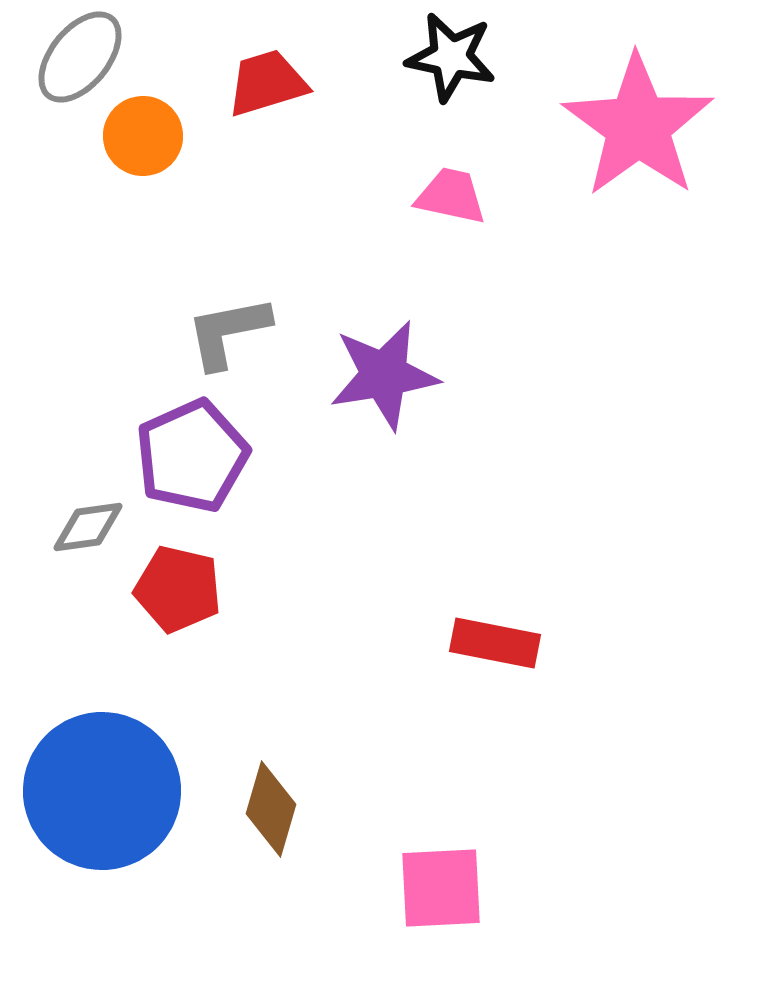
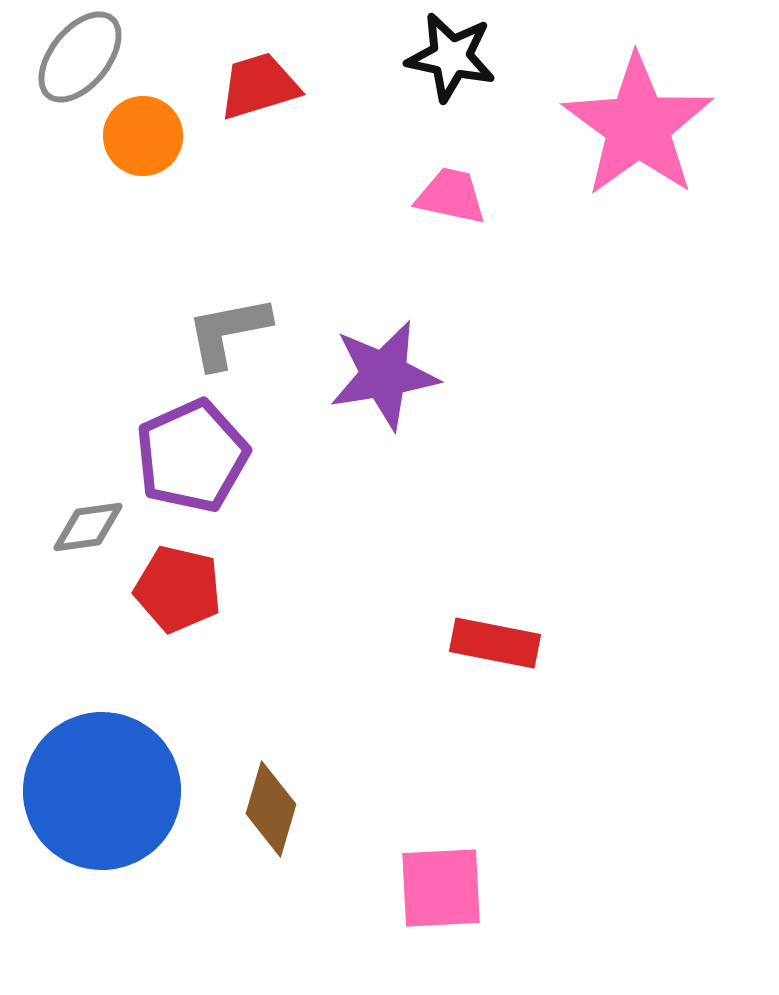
red trapezoid: moved 8 px left, 3 px down
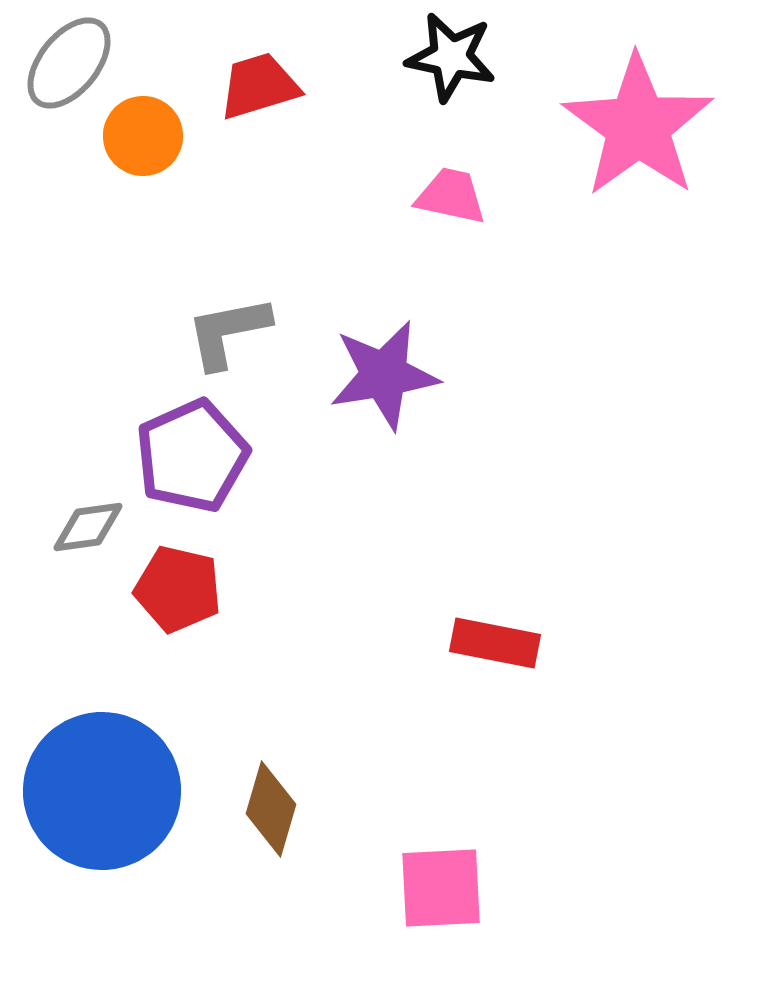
gray ellipse: moved 11 px left, 6 px down
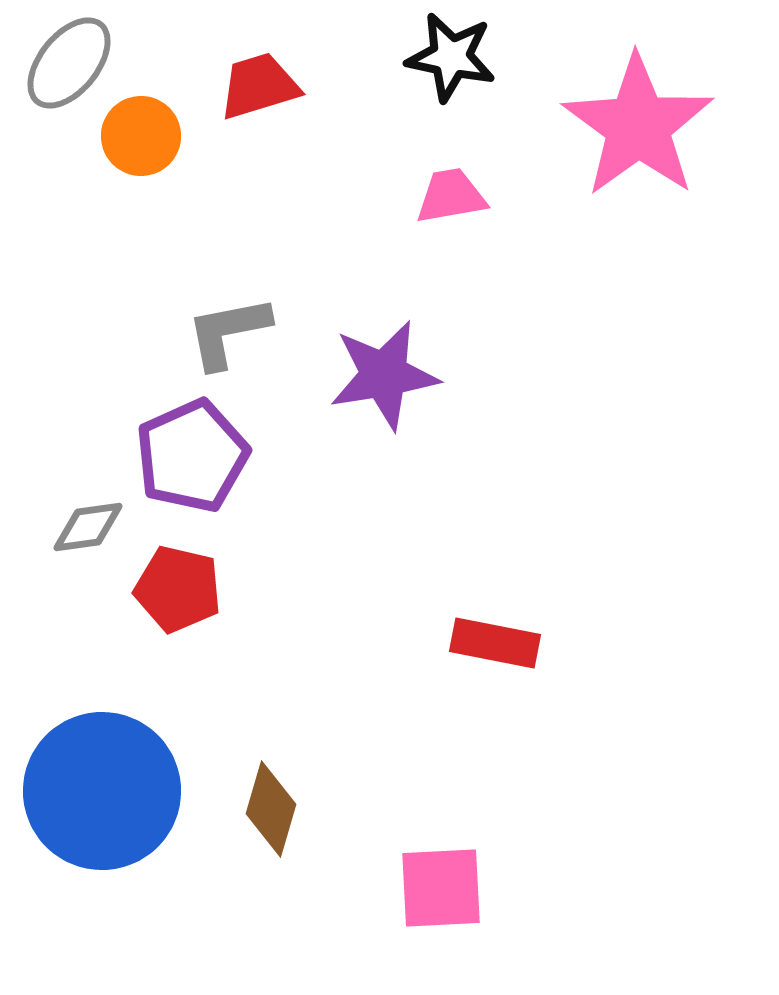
orange circle: moved 2 px left
pink trapezoid: rotated 22 degrees counterclockwise
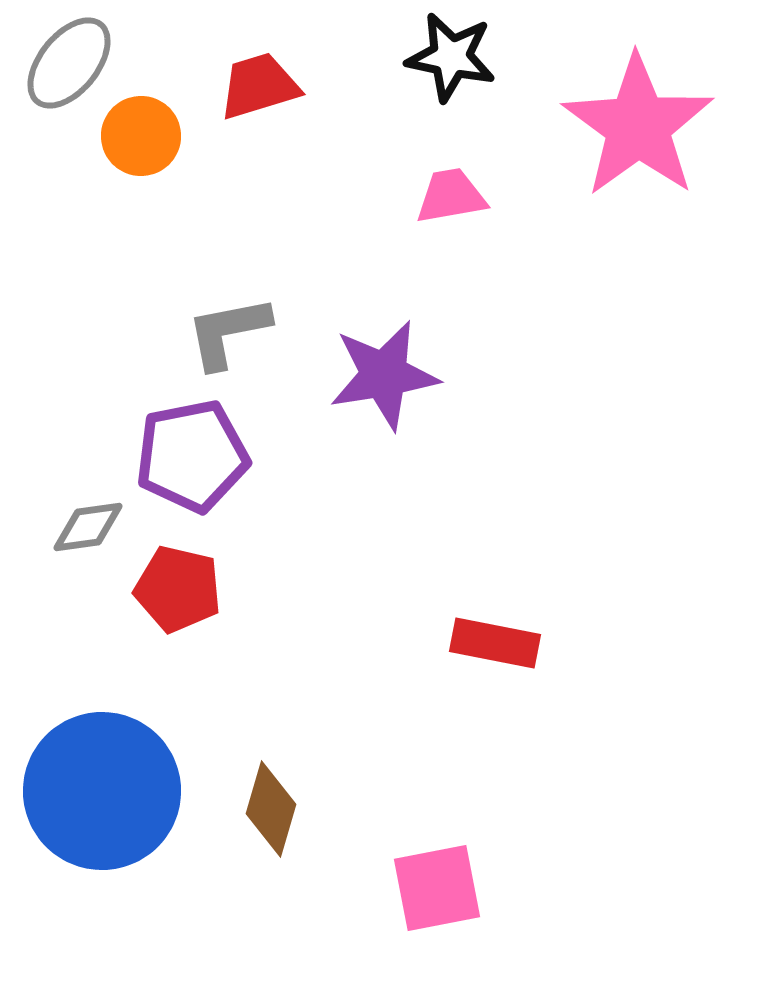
purple pentagon: rotated 13 degrees clockwise
pink square: moved 4 px left; rotated 8 degrees counterclockwise
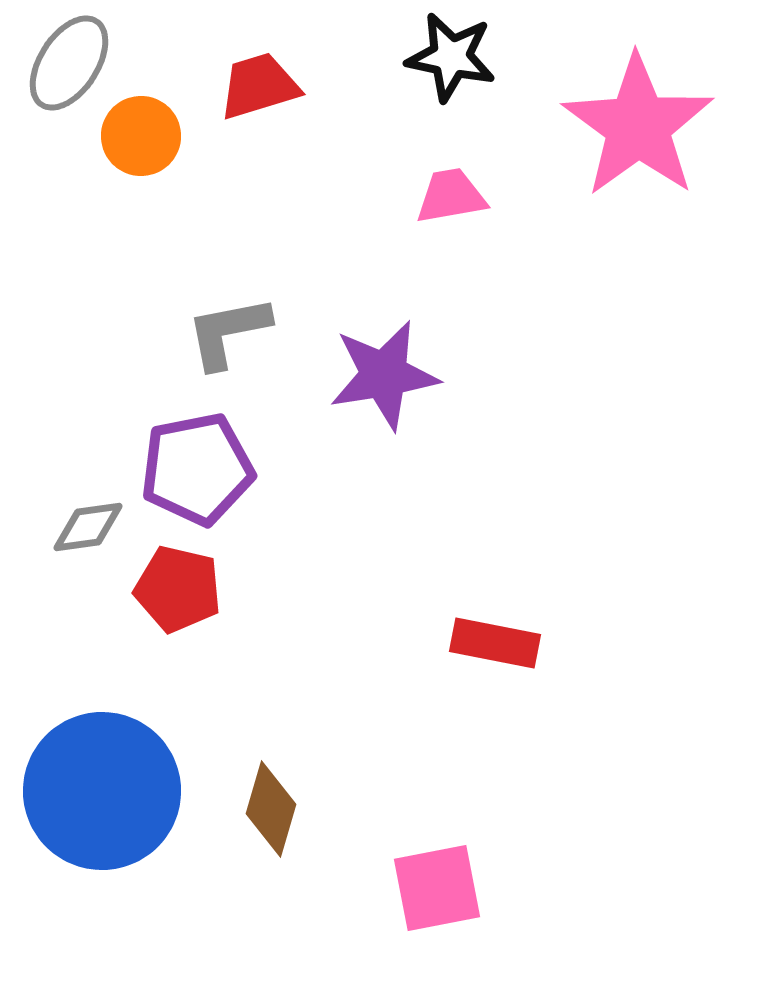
gray ellipse: rotated 6 degrees counterclockwise
purple pentagon: moved 5 px right, 13 px down
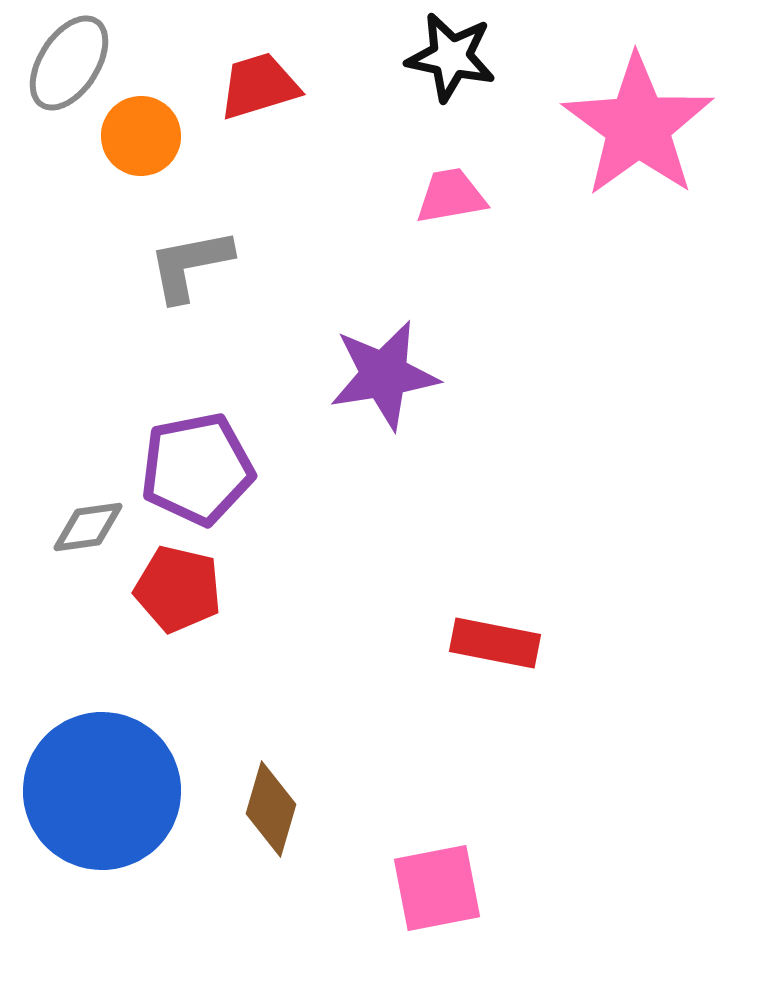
gray L-shape: moved 38 px left, 67 px up
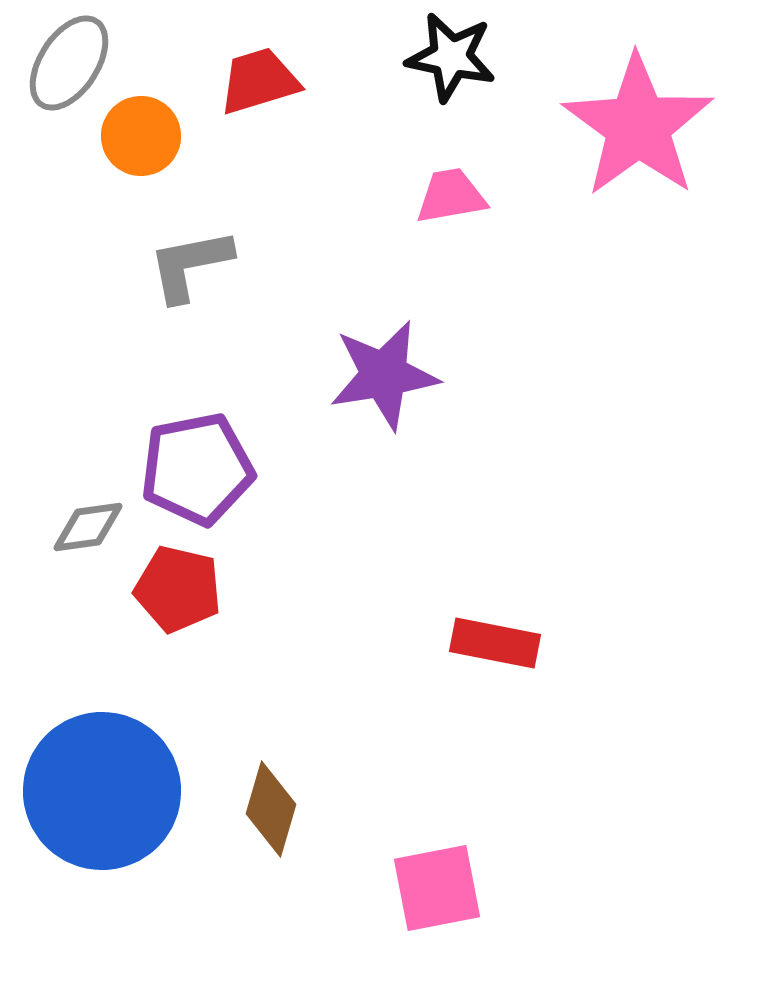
red trapezoid: moved 5 px up
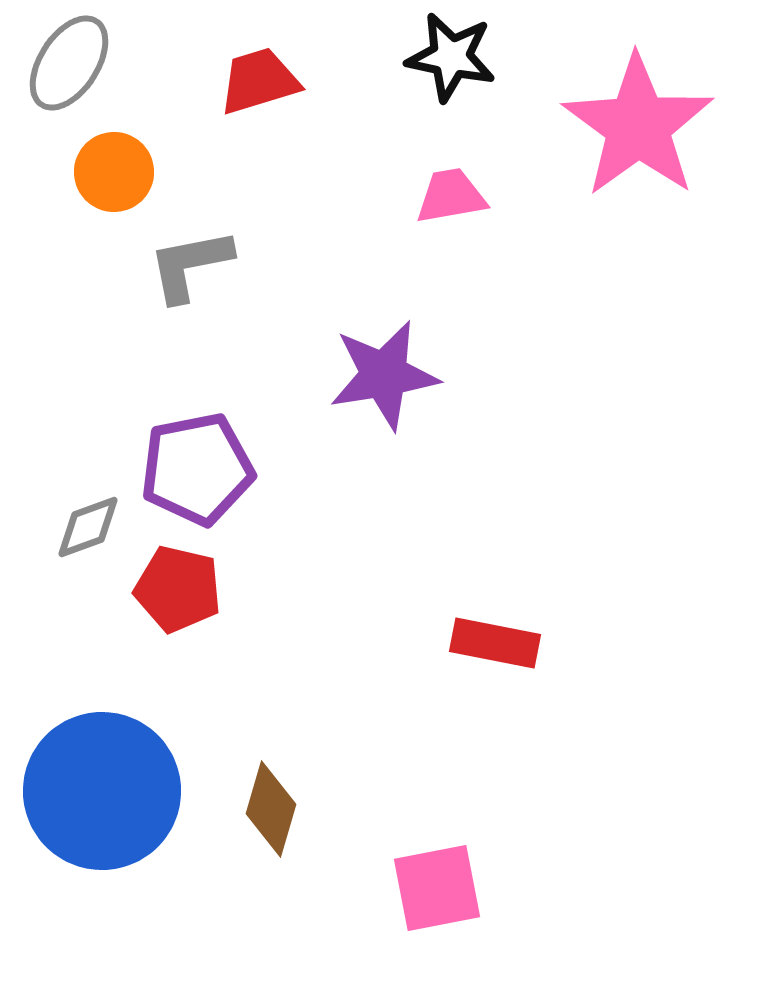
orange circle: moved 27 px left, 36 px down
gray diamond: rotated 12 degrees counterclockwise
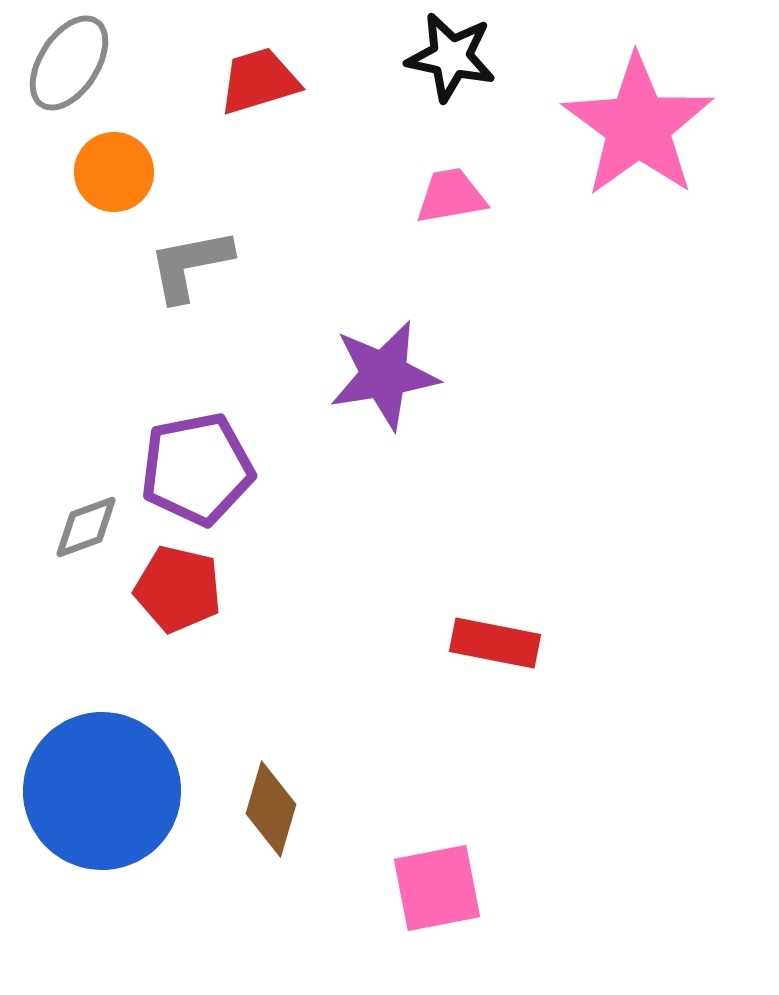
gray diamond: moved 2 px left
